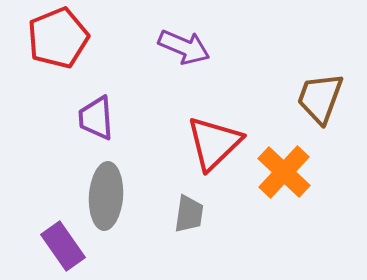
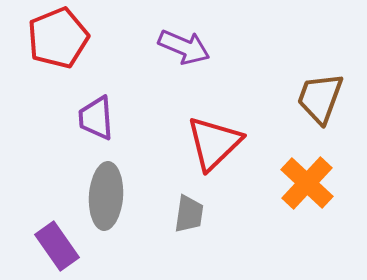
orange cross: moved 23 px right, 11 px down
purple rectangle: moved 6 px left
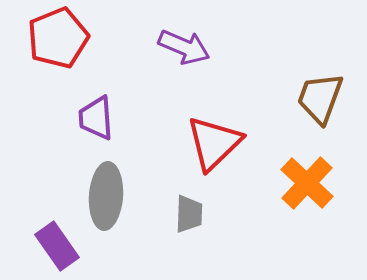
gray trapezoid: rotated 6 degrees counterclockwise
